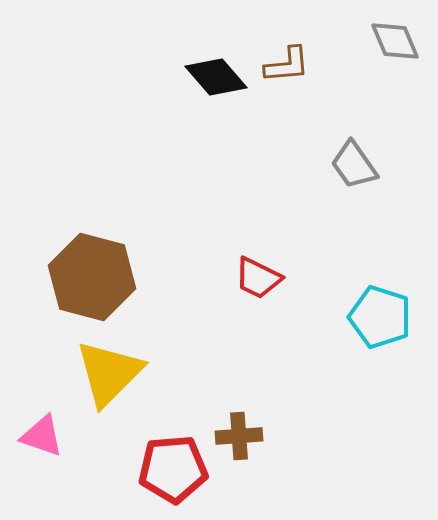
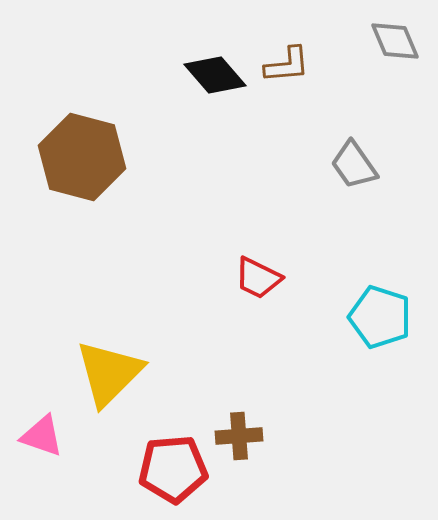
black diamond: moved 1 px left, 2 px up
brown hexagon: moved 10 px left, 120 px up
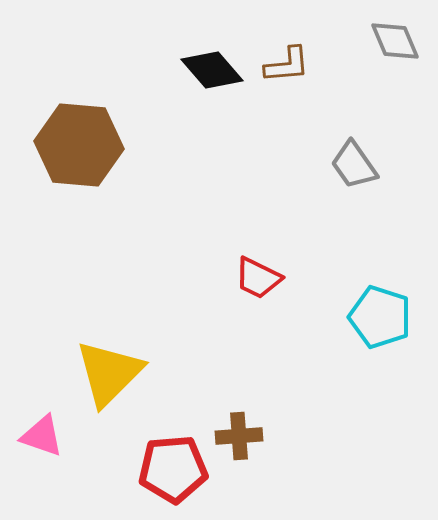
black diamond: moved 3 px left, 5 px up
brown hexagon: moved 3 px left, 12 px up; rotated 10 degrees counterclockwise
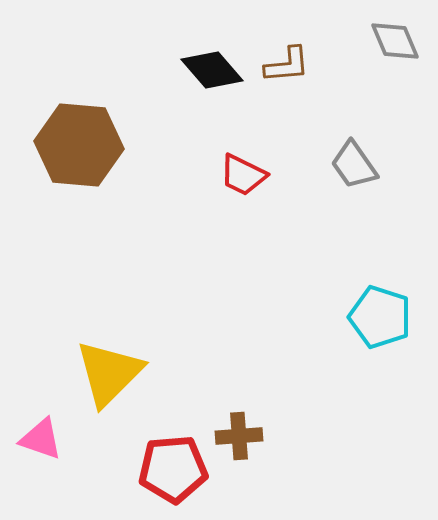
red trapezoid: moved 15 px left, 103 px up
pink triangle: moved 1 px left, 3 px down
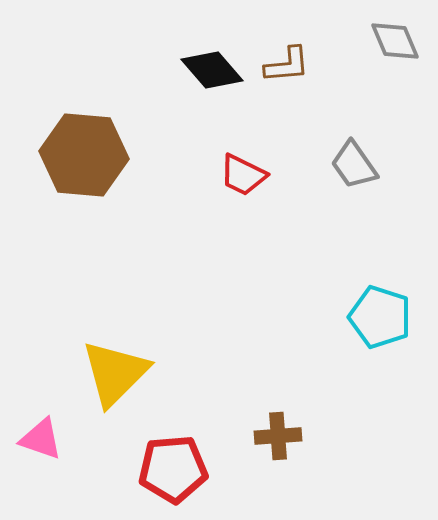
brown hexagon: moved 5 px right, 10 px down
yellow triangle: moved 6 px right
brown cross: moved 39 px right
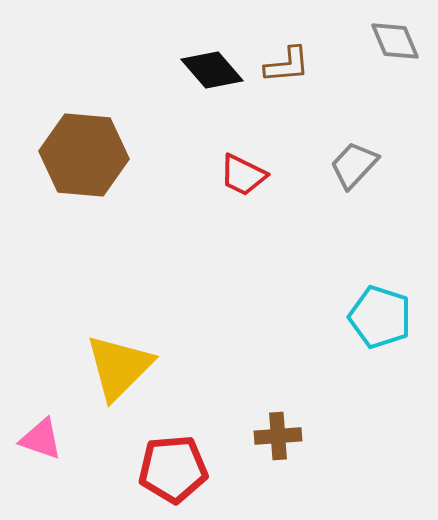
gray trapezoid: rotated 78 degrees clockwise
yellow triangle: moved 4 px right, 6 px up
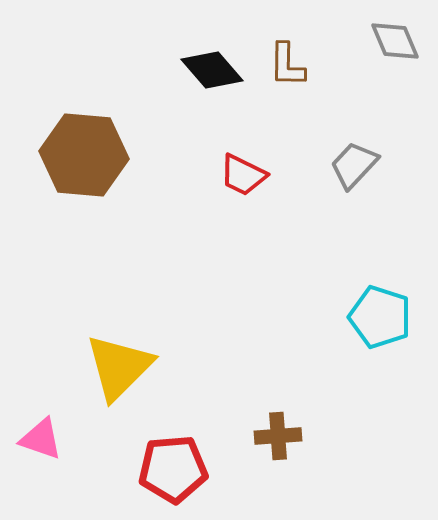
brown L-shape: rotated 96 degrees clockwise
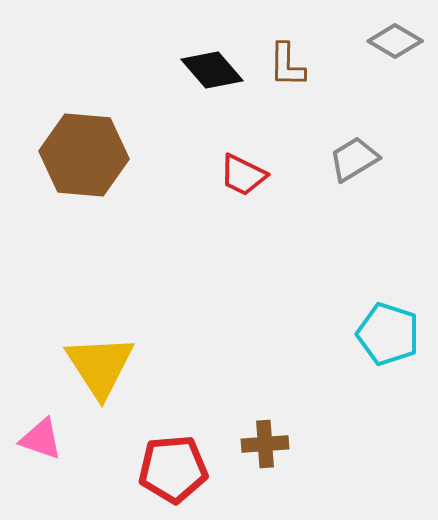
gray diamond: rotated 36 degrees counterclockwise
gray trapezoid: moved 6 px up; rotated 16 degrees clockwise
cyan pentagon: moved 8 px right, 17 px down
yellow triangle: moved 19 px left, 1 px up; rotated 18 degrees counterclockwise
brown cross: moved 13 px left, 8 px down
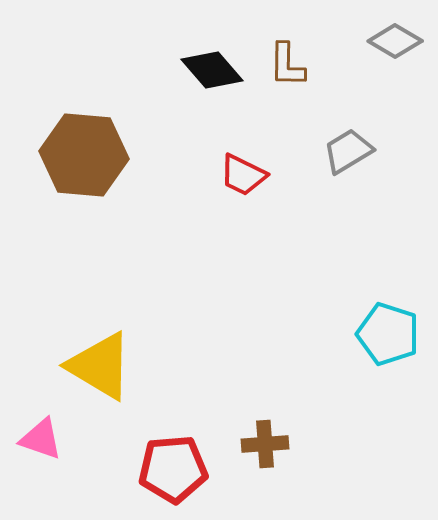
gray trapezoid: moved 6 px left, 8 px up
yellow triangle: rotated 26 degrees counterclockwise
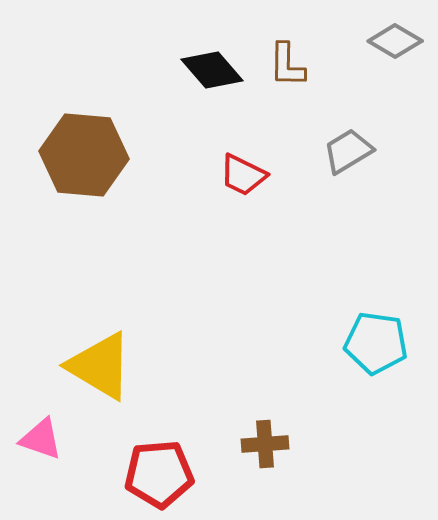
cyan pentagon: moved 12 px left, 9 px down; rotated 10 degrees counterclockwise
red pentagon: moved 14 px left, 5 px down
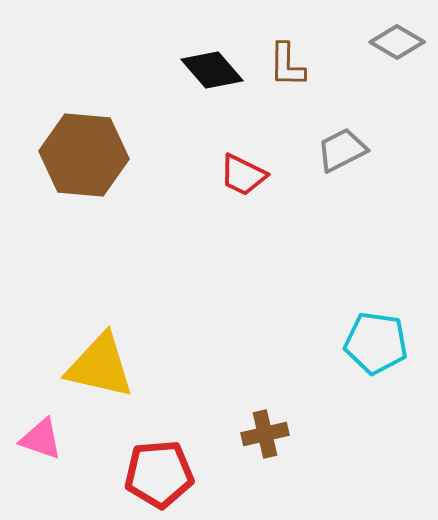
gray diamond: moved 2 px right, 1 px down
gray trapezoid: moved 6 px left, 1 px up; rotated 4 degrees clockwise
yellow triangle: rotated 18 degrees counterclockwise
brown cross: moved 10 px up; rotated 9 degrees counterclockwise
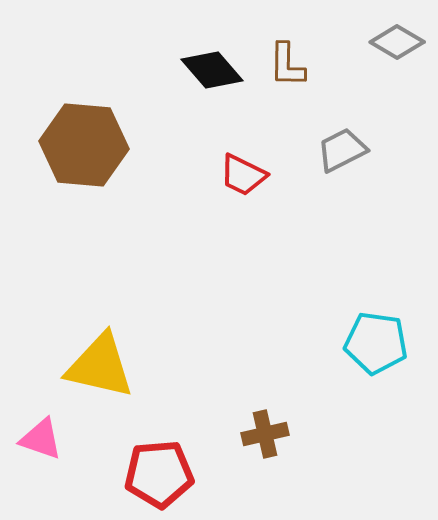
brown hexagon: moved 10 px up
